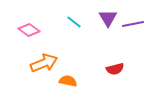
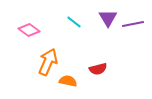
orange arrow: moved 4 px right, 1 px up; rotated 44 degrees counterclockwise
red semicircle: moved 17 px left
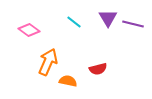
purple line: rotated 25 degrees clockwise
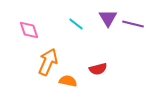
cyan line: moved 2 px right, 2 px down
pink diamond: rotated 35 degrees clockwise
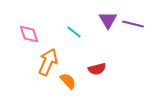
purple triangle: moved 2 px down
cyan line: moved 2 px left, 8 px down
pink diamond: moved 4 px down
red semicircle: moved 1 px left
orange semicircle: rotated 36 degrees clockwise
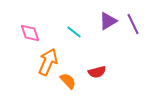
purple triangle: moved 1 px down; rotated 30 degrees clockwise
purple line: rotated 50 degrees clockwise
pink diamond: moved 1 px right, 1 px up
red semicircle: moved 3 px down
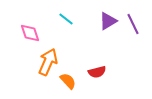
cyan line: moved 8 px left, 13 px up
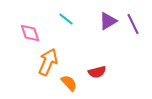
orange semicircle: moved 1 px right, 2 px down
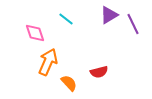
purple triangle: moved 1 px right, 6 px up
pink diamond: moved 5 px right
red semicircle: moved 2 px right
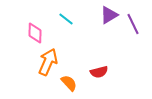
pink diamond: rotated 20 degrees clockwise
